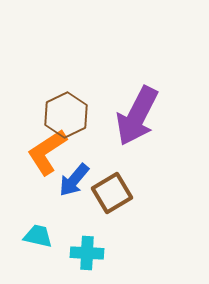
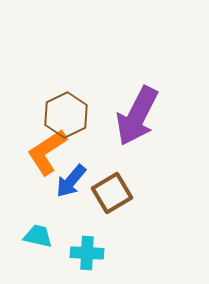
blue arrow: moved 3 px left, 1 px down
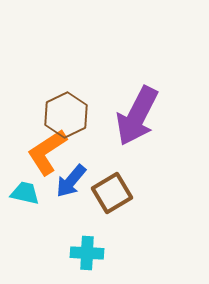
cyan trapezoid: moved 13 px left, 43 px up
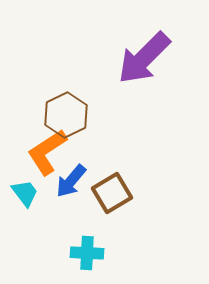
purple arrow: moved 7 px right, 58 px up; rotated 18 degrees clockwise
cyan trapezoid: rotated 40 degrees clockwise
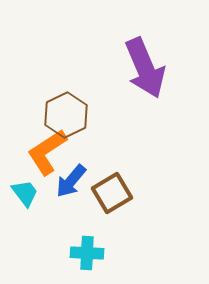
purple arrow: moved 1 px right, 10 px down; rotated 68 degrees counterclockwise
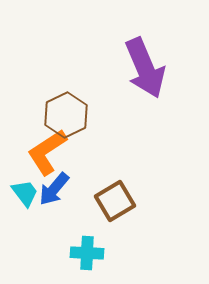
blue arrow: moved 17 px left, 8 px down
brown square: moved 3 px right, 8 px down
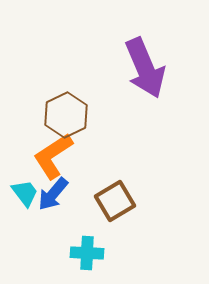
orange L-shape: moved 6 px right, 4 px down
blue arrow: moved 1 px left, 5 px down
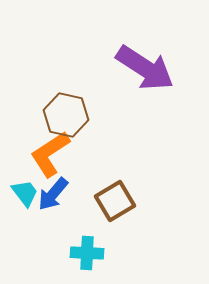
purple arrow: rotated 34 degrees counterclockwise
brown hexagon: rotated 21 degrees counterclockwise
orange L-shape: moved 3 px left, 2 px up
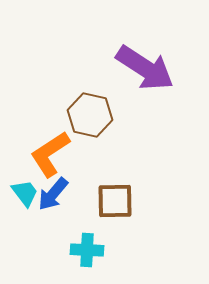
brown hexagon: moved 24 px right
brown square: rotated 30 degrees clockwise
cyan cross: moved 3 px up
